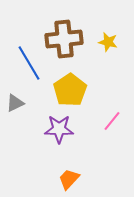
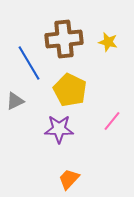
yellow pentagon: rotated 12 degrees counterclockwise
gray triangle: moved 2 px up
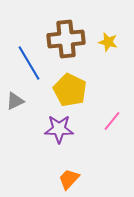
brown cross: moved 2 px right
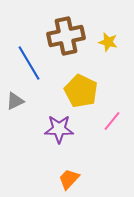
brown cross: moved 3 px up; rotated 6 degrees counterclockwise
yellow pentagon: moved 11 px right, 1 px down
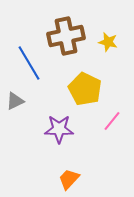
yellow pentagon: moved 4 px right, 2 px up
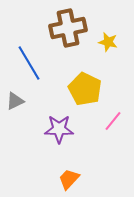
brown cross: moved 2 px right, 8 px up
pink line: moved 1 px right
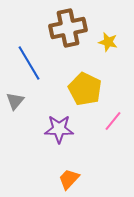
gray triangle: rotated 24 degrees counterclockwise
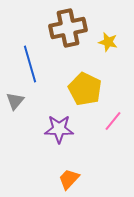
blue line: moved 1 px right, 1 px down; rotated 15 degrees clockwise
